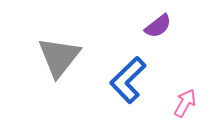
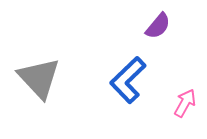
purple semicircle: rotated 12 degrees counterclockwise
gray triangle: moved 20 px left, 21 px down; rotated 21 degrees counterclockwise
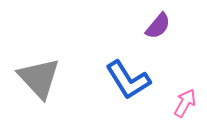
blue L-shape: rotated 78 degrees counterclockwise
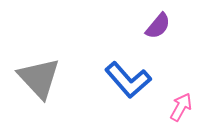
blue L-shape: rotated 9 degrees counterclockwise
pink arrow: moved 4 px left, 4 px down
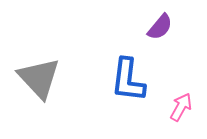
purple semicircle: moved 2 px right, 1 px down
blue L-shape: rotated 48 degrees clockwise
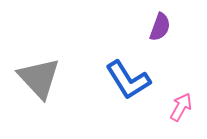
purple semicircle: rotated 20 degrees counterclockwise
blue L-shape: rotated 39 degrees counterclockwise
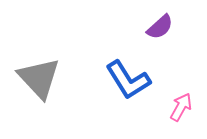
purple semicircle: rotated 28 degrees clockwise
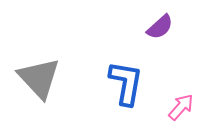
blue L-shape: moved 2 px left, 3 px down; rotated 138 degrees counterclockwise
pink arrow: rotated 12 degrees clockwise
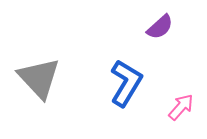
blue L-shape: rotated 21 degrees clockwise
